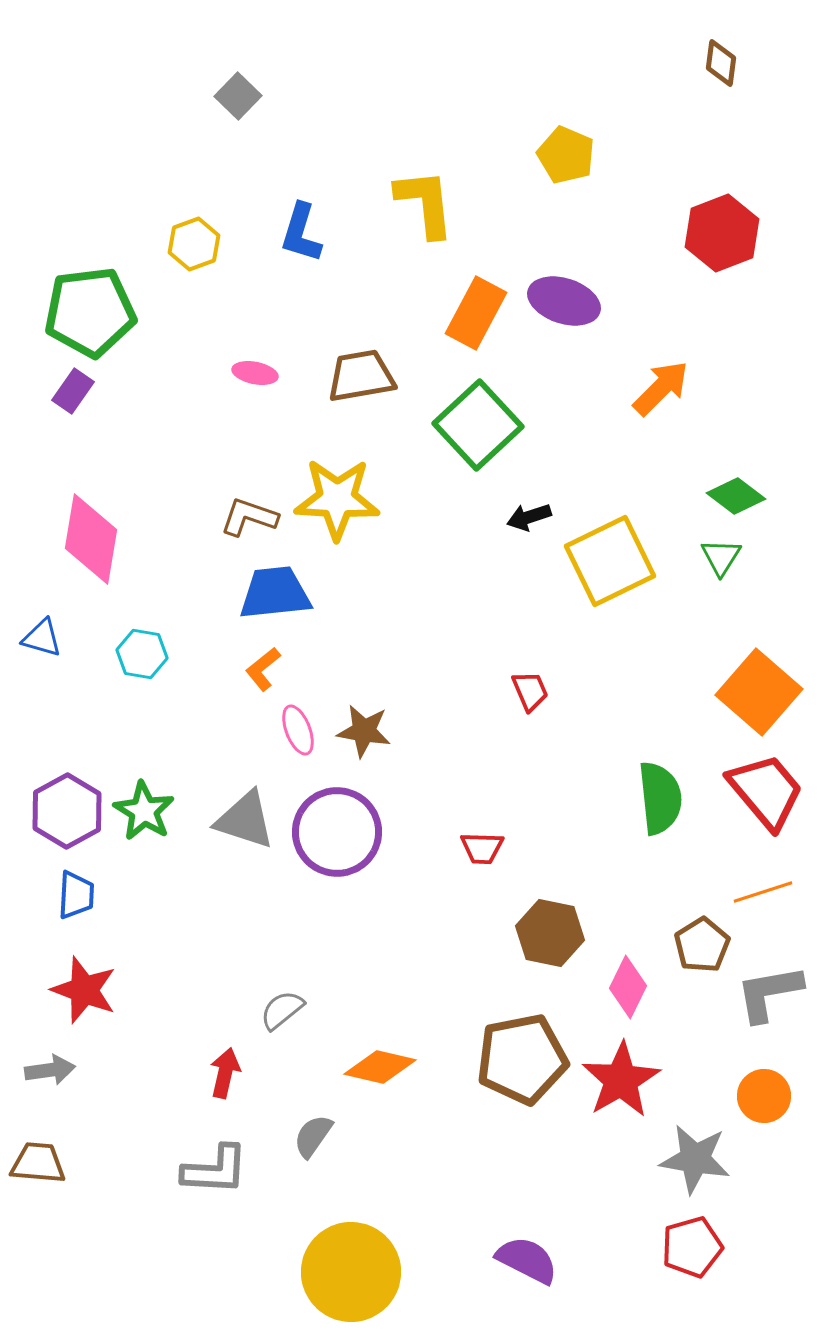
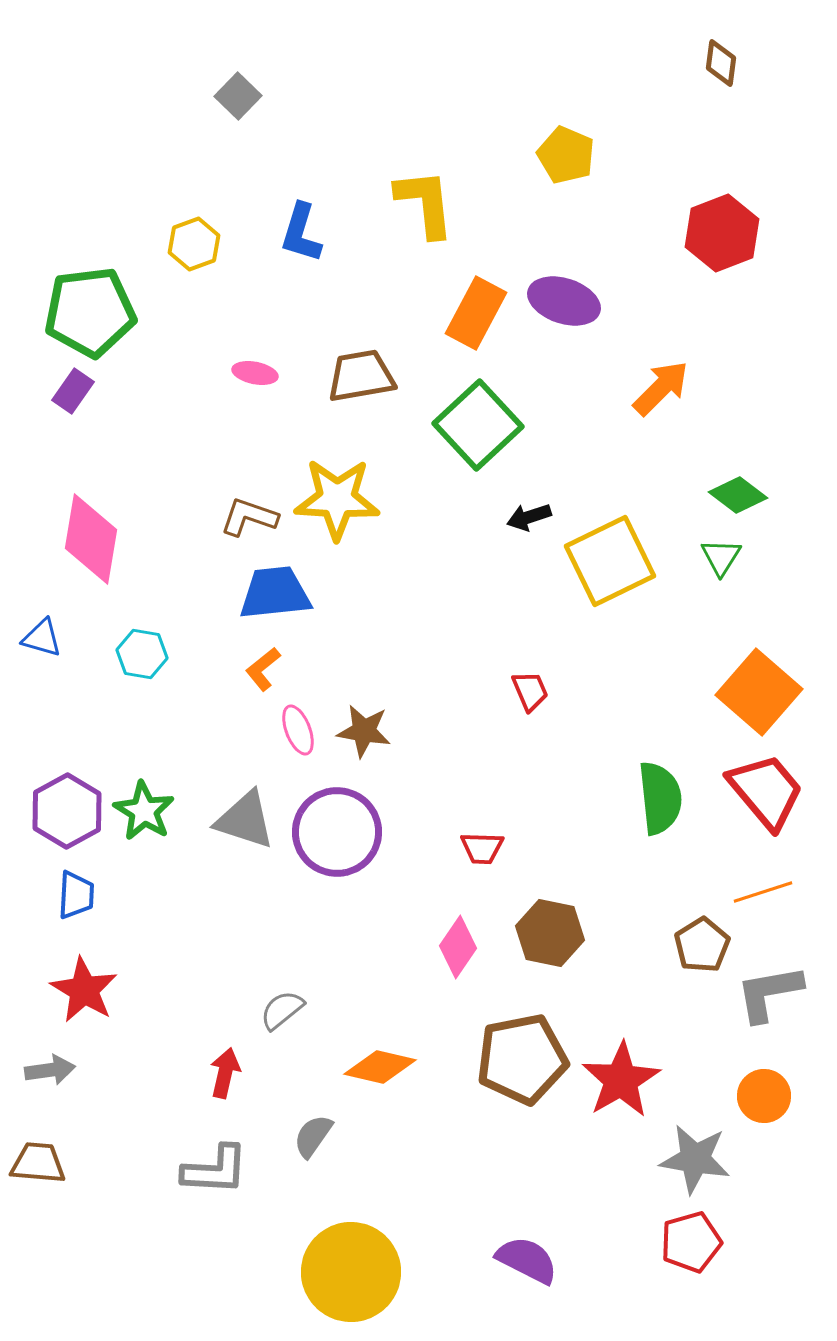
green diamond at (736, 496): moved 2 px right, 1 px up
pink diamond at (628, 987): moved 170 px left, 40 px up; rotated 8 degrees clockwise
red star at (84, 990): rotated 10 degrees clockwise
red pentagon at (692, 1247): moved 1 px left, 5 px up
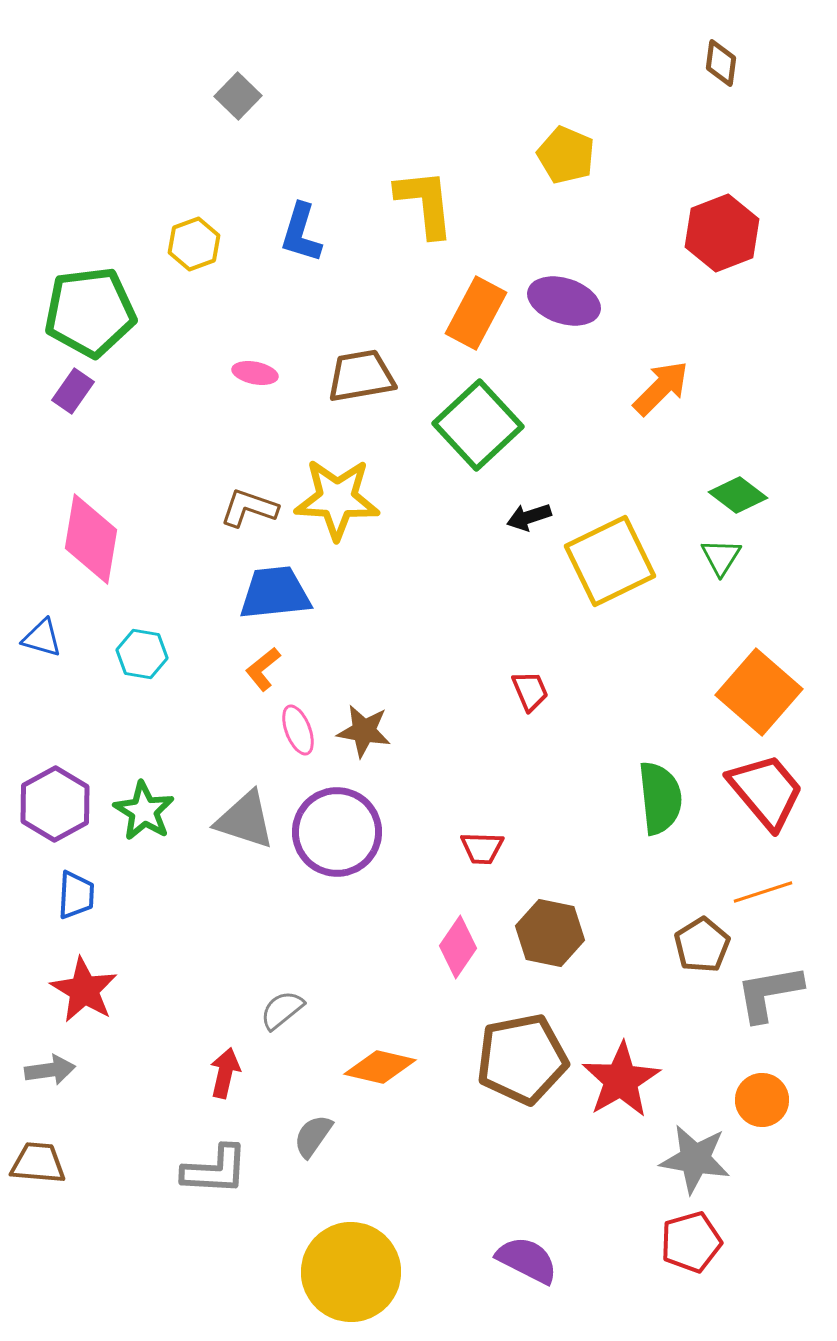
brown L-shape at (249, 517): moved 9 px up
purple hexagon at (67, 811): moved 12 px left, 7 px up
orange circle at (764, 1096): moved 2 px left, 4 px down
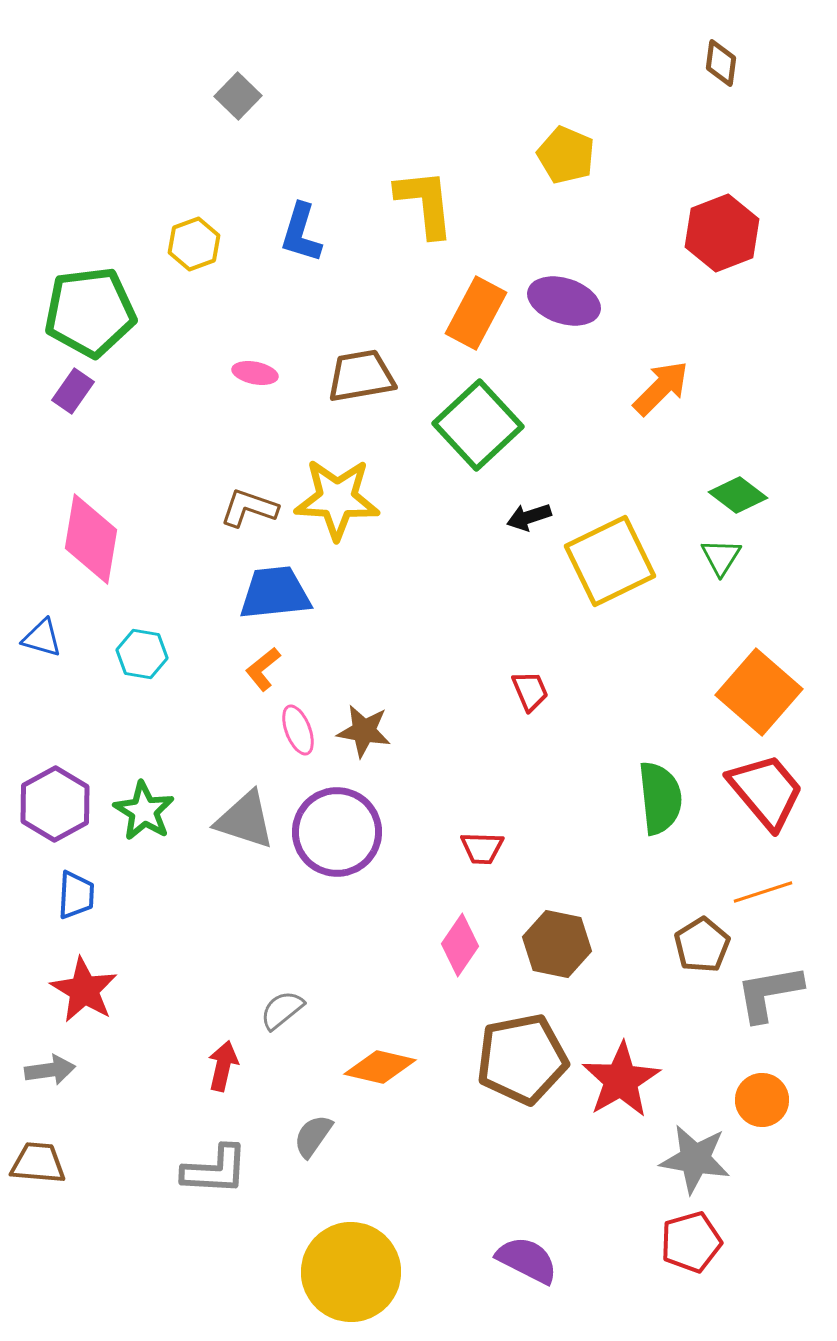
brown hexagon at (550, 933): moved 7 px right, 11 px down
pink diamond at (458, 947): moved 2 px right, 2 px up
red arrow at (225, 1073): moved 2 px left, 7 px up
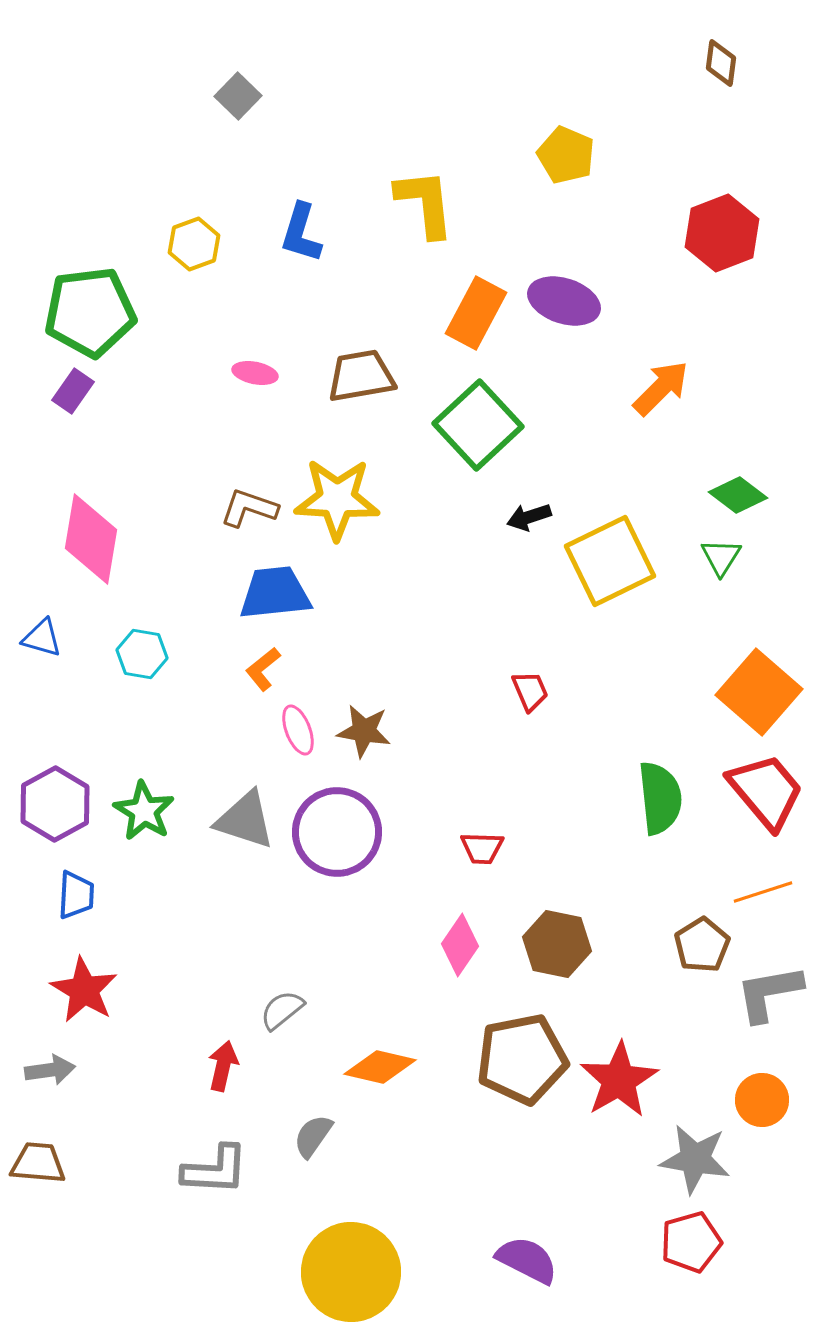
red star at (621, 1080): moved 2 px left
